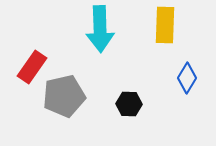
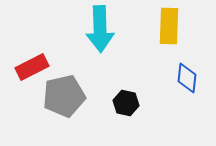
yellow rectangle: moved 4 px right, 1 px down
red rectangle: rotated 28 degrees clockwise
blue diamond: rotated 24 degrees counterclockwise
black hexagon: moved 3 px left, 1 px up; rotated 10 degrees clockwise
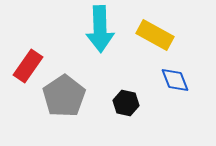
yellow rectangle: moved 14 px left, 9 px down; rotated 63 degrees counterclockwise
red rectangle: moved 4 px left, 1 px up; rotated 28 degrees counterclockwise
blue diamond: moved 12 px left, 2 px down; rotated 28 degrees counterclockwise
gray pentagon: rotated 21 degrees counterclockwise
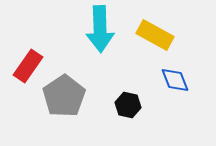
black hexagon: moved 2 px right, 2 px down
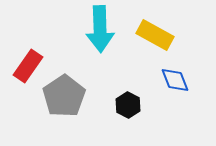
black hexagon: rotated 15 degrees clockwise
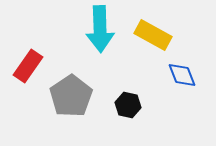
yellow rectangle: moved 2 px left
blue diamond: moved 7 px right, 5 px up
gray pentagon: moved 7 px right
black hexagon: rotated 15 degrees counterclockwise
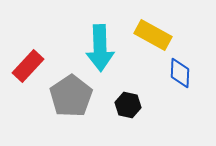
cyan arrow: moved 19 px down
red rectangle: rotated 8 degrees clockwise
blue diamond: moved 2 px left, 2 px up; rotated 24 degrees clockwise
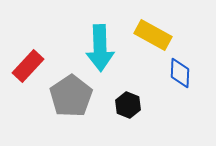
black hexagon: rotated 10 degrees clockwise
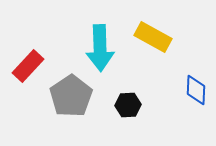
yellow rectangle: moved 2 px down
blue diamond: moved 16 px right, 17 px down
black hexagon: rotated 25 degrees counterclockwise
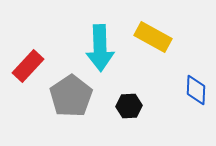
black hexagon: moved 1 px right, 1 px down
